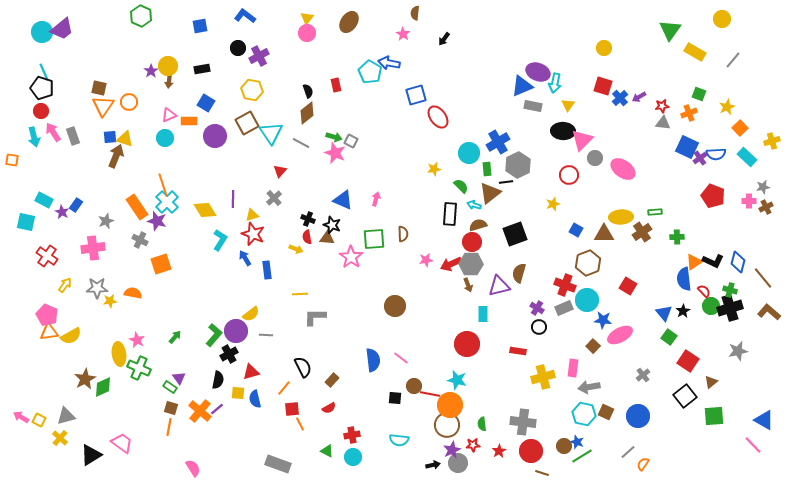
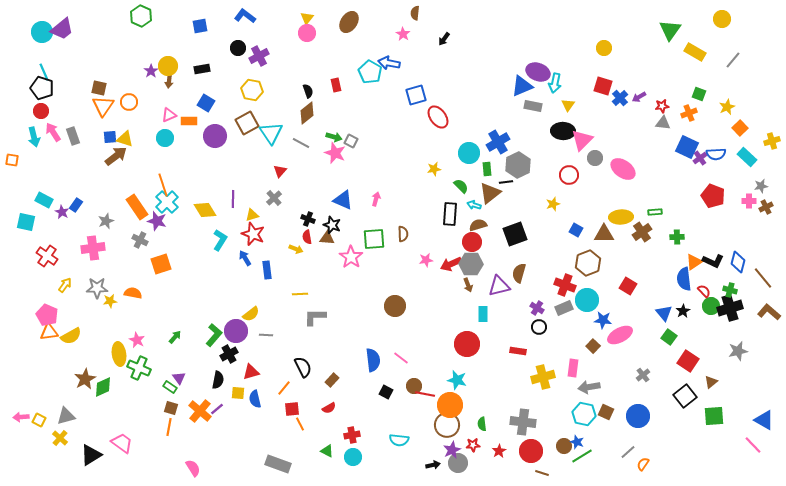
brown arrow at (116, 156): rotated 30 degrees clockwise
gray star at (763, 187): moved 2 px left, 1 px up
red line at (430, 394): moved 5 px left
black square at (395, 398): moved 9 px left, 6 px up; rotated 24 degrees clockwise
pink arrow at (21, 417): rotated 35 degrees counterclockwise
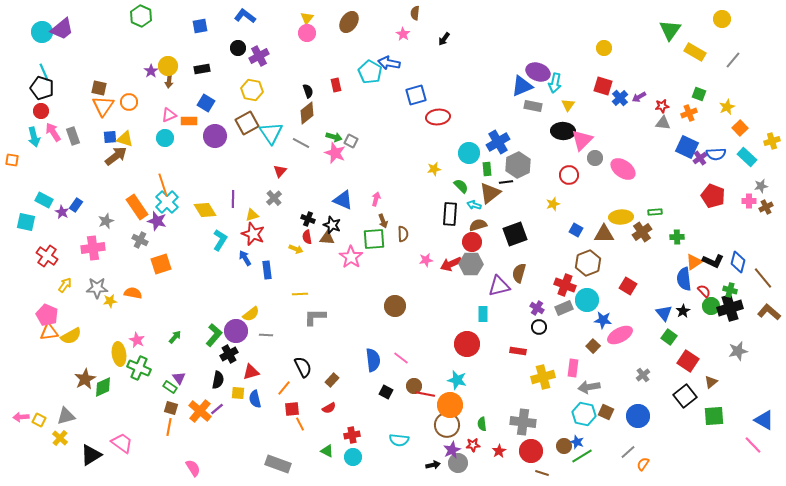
red ellipse at (438, 117): rotated 60 degrees counterclockwise
brown arrow at (468, 285): moved 85 px left, 64 px up
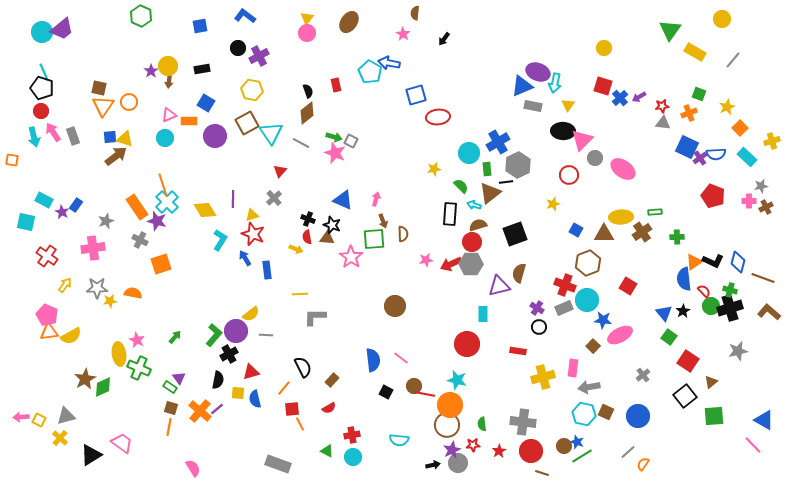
brown line at (763, 278): rotated 30 degrees counterclockwise
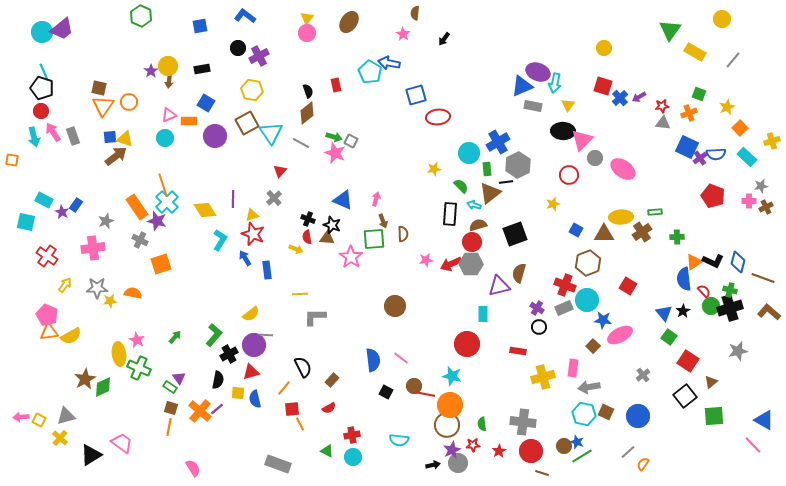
purple circle at (236, 331): moved 18 px right, 14 px down
cyan star at (457, 380): moved 5 px left, 4 px up
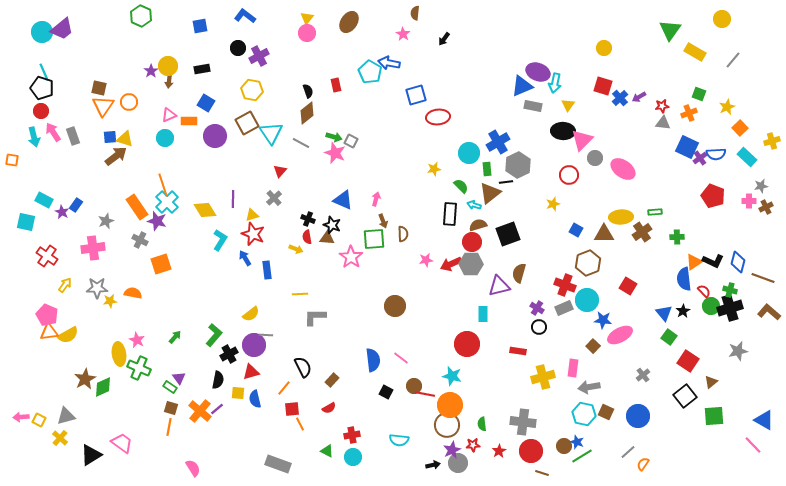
black square at (515, 234): moved 7 px left
yellow semicircle at (71, 336): moved 3 px left, 1 px up
